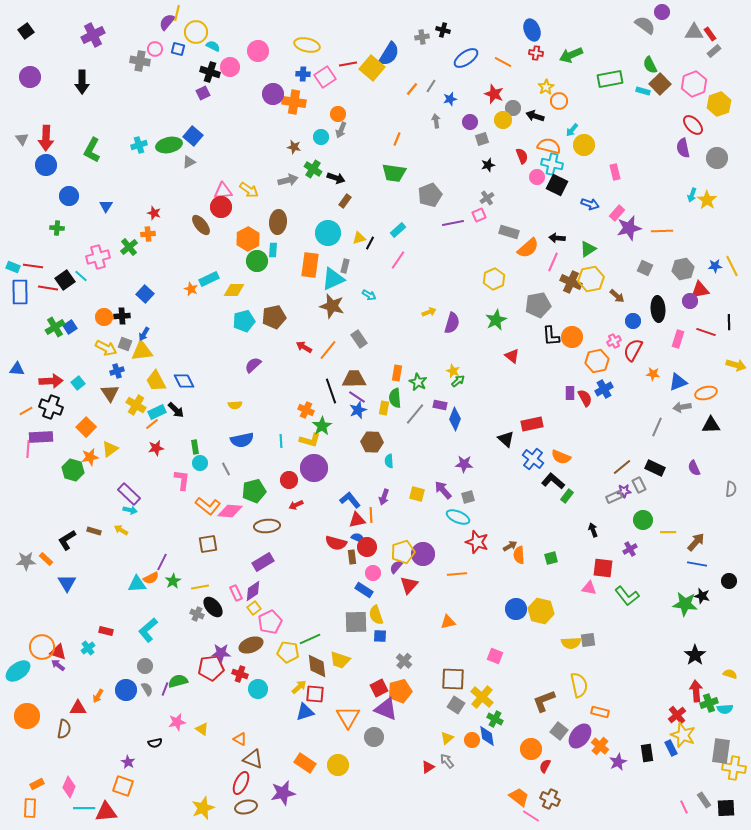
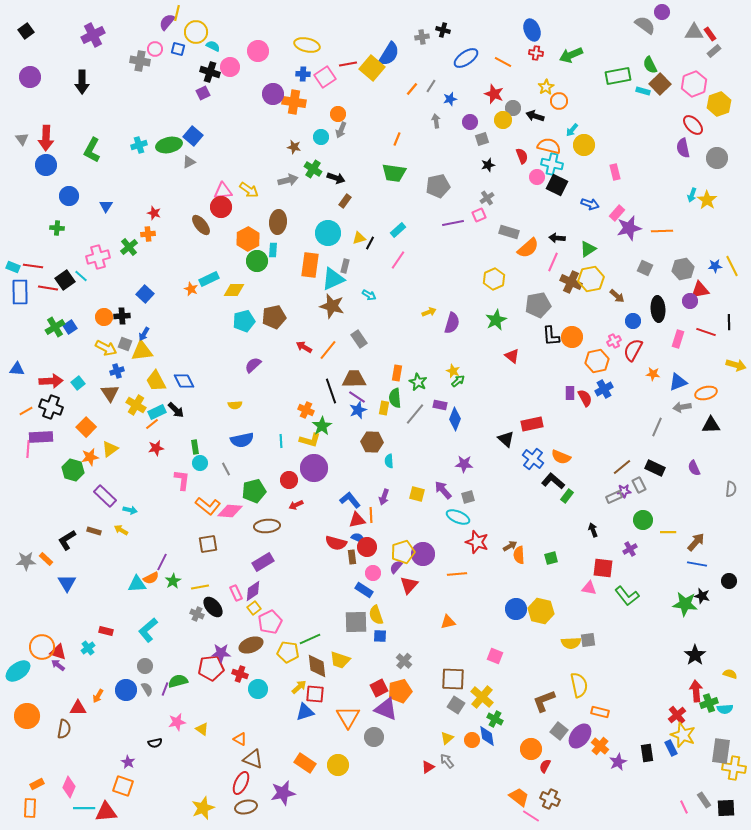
green rectangle at (610, 79): moved 8 px right, 3 px up
gray pentagon at (430, 195): moved 8 px right, 9 px up; rotated 10 degrees clockwise
purple rectangle at (129, 494): moved 24 px left, 2 px down
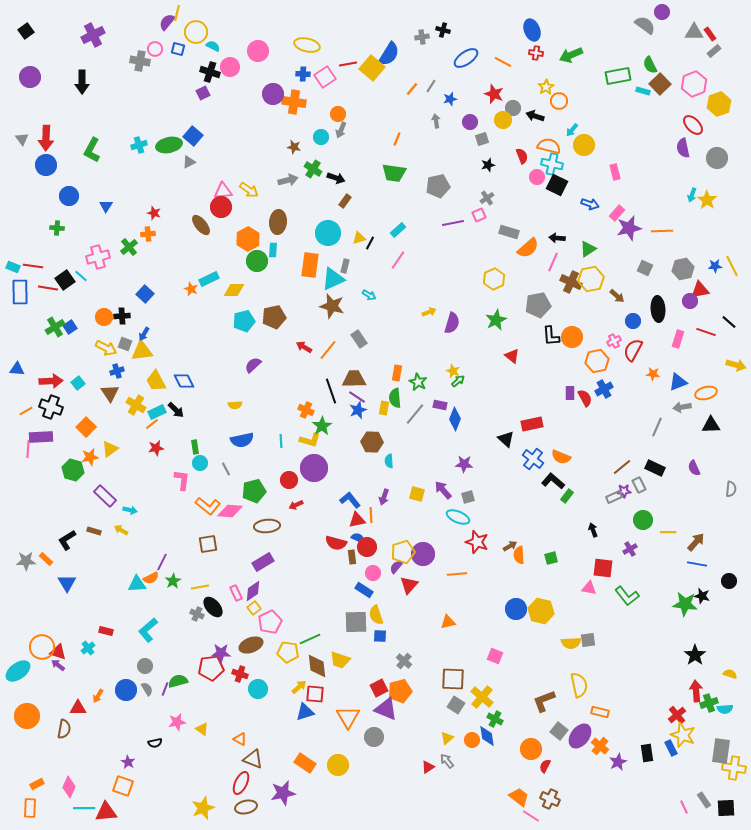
black line at (729, 322): rotated 49 degrees counterclockwise
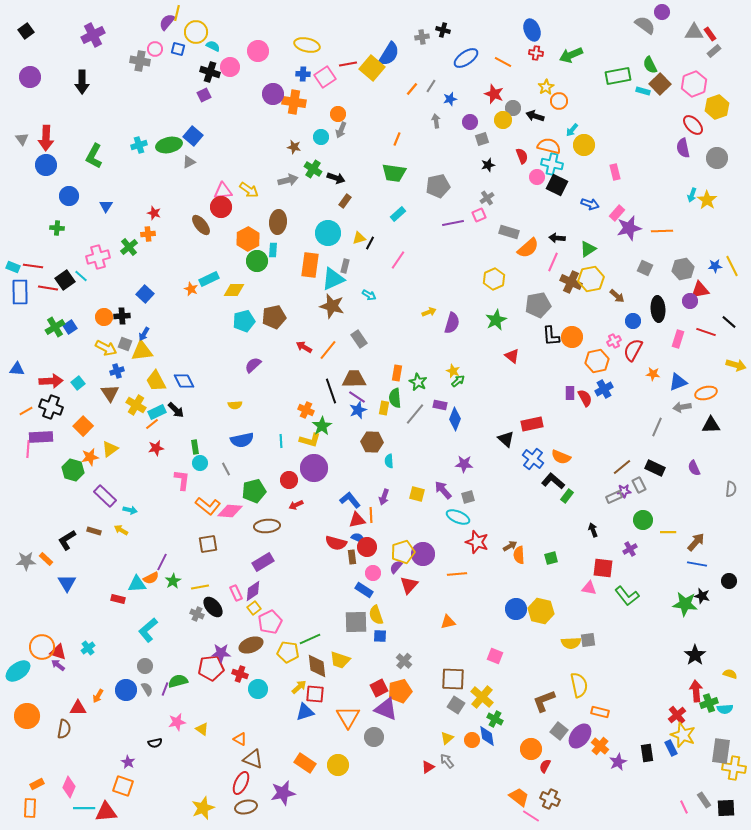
purple square at (203, 93): moved 1 px right, 2 px down
yellow hexagon at (719, 104): moved 2 px left, 3 px down
green L-shape at (92, 150): moved 2 px right, 6 px down
cyan rectangle at (398, 230): moved 16 px up
orange square at (86, 427): moved 3 px left, 1 px up
red rectangle at (106, 631): moved 12 px right, 32 px up
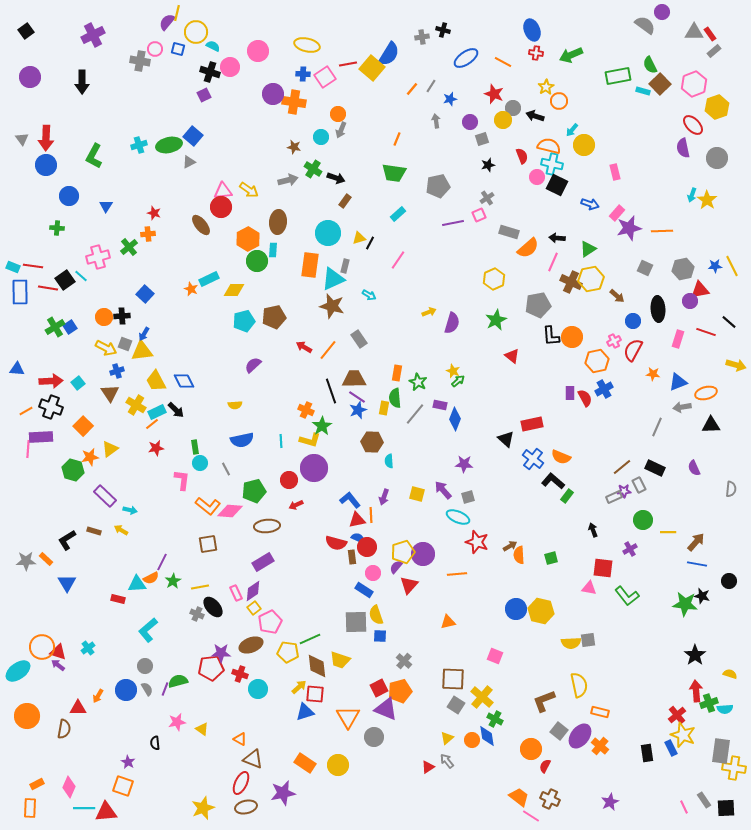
black semicircle at (155, 743): rotated 96 degrees clockwise
purple star at (618, 762): moved 8 px left, 40 px down
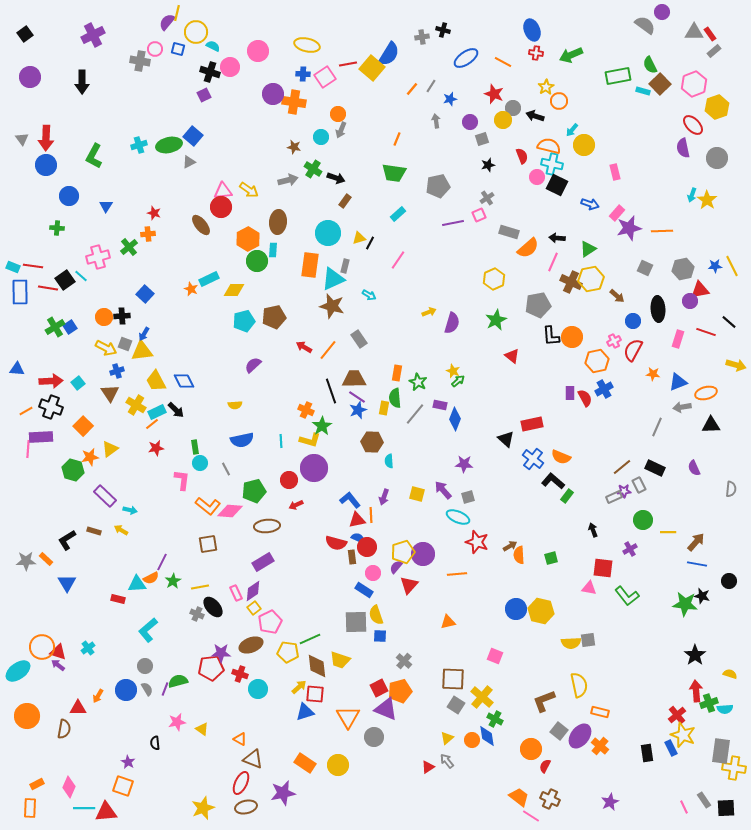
black square at (26, 31): moved 1 px left, 3 px down
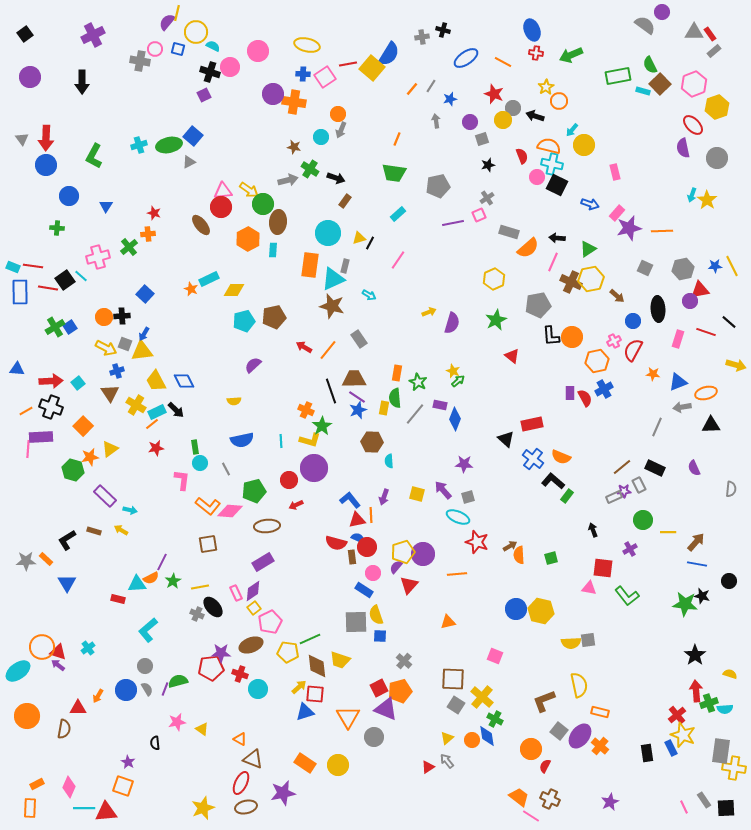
green cross at (313, 169): moved 3 px left
green circle at (257, 261): moved 6 px right, 57 px up
yellow semicircle at (235, 405): moved 1 px left, 4 px up
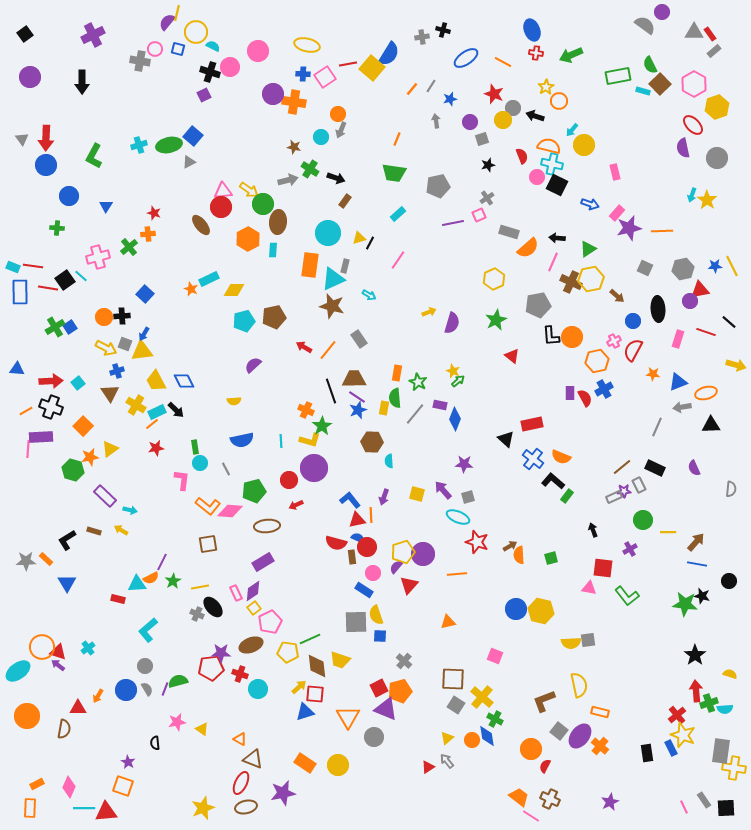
pink hexagon at (694, 84): rotated 10 degrees counterclockwise
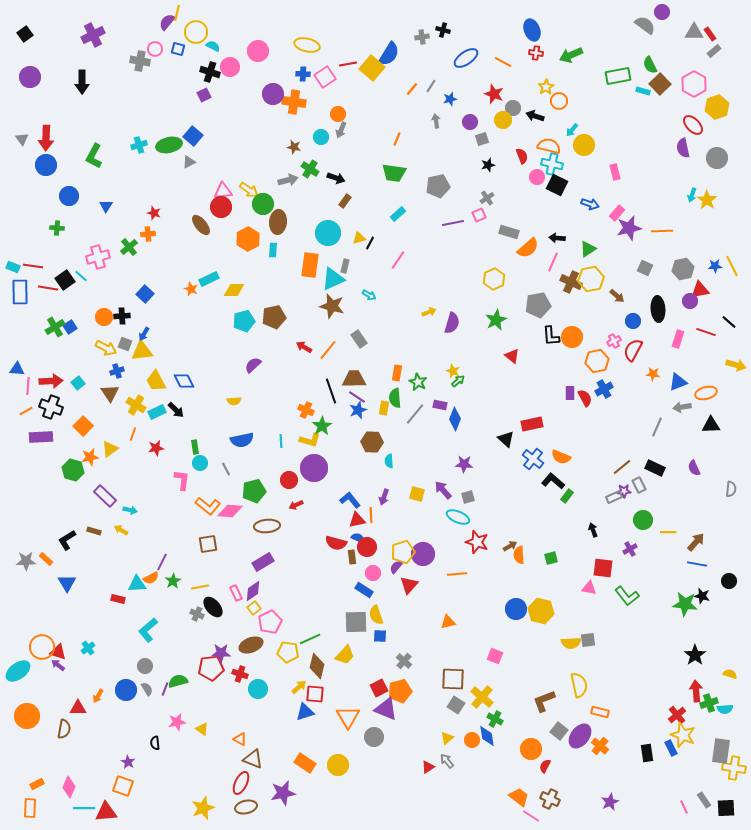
orange line at (152, 424): moved 19 px left, 10 px down; rotated 32 degrees counterclockwise
pink line at (28, 449): moved 63 px up
yellow trapezoid at (340, 660): moved 5 px right, 5 px up; rotated 65 degrees counterclockwise
brown diamond at (317, 666): rotated 20 degrees clockwise
